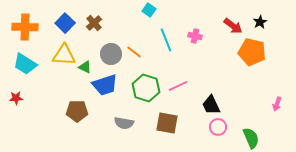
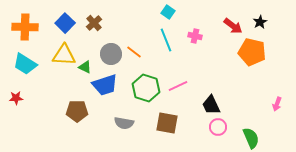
cyan square: moved 19 px right, 2 px down
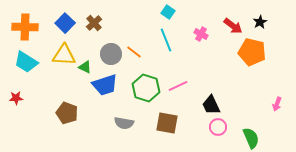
pink cross: moved 6 px right, 2 px up; rotated 16 degrees clockwise
cyan trapezoid: moved 1 px right, 2 px up
brown pentagon: moved 10 px left, 2 px down; rotated 20 degrees clockwise
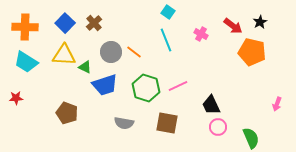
gray circle: moved 2 px up
